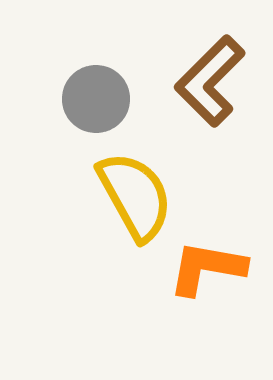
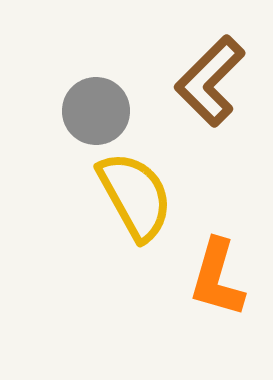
gray circle: moved 12 px down
orange L-shape: moved 10 px right, 10 px down; rotated 84 degrees counterclockwise
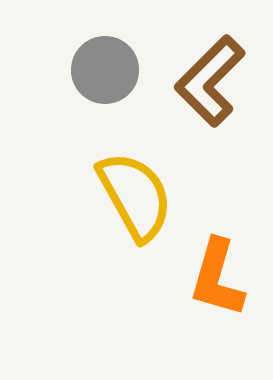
gray circle: moved 9 px right, 41 px up
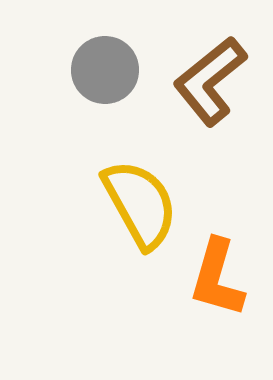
brown L-shape: rotated 6 degrees clockwise
yellow semicircle: moved 5 px right, 8 px down
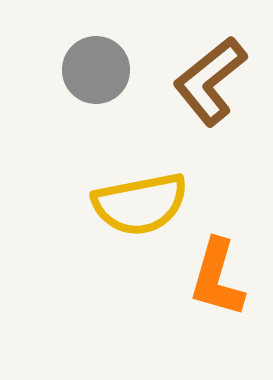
gray circle: moved 9 px left
yellow semicircle: rotated 108 degrees clockwise
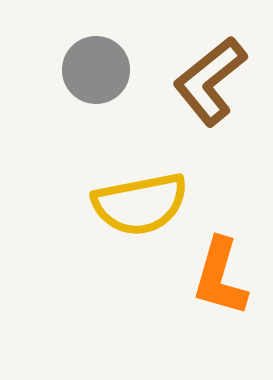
orange L-shape: moved 3 px right, 1 px up
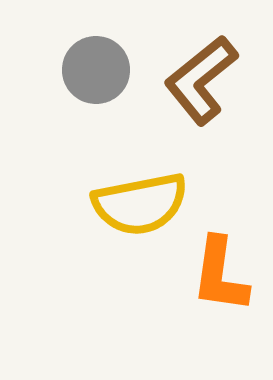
brown L-shape: moved 9 px left, 1 px up
orange L-shape: moved 2 px up; rotated 8 degrees counterclockwise
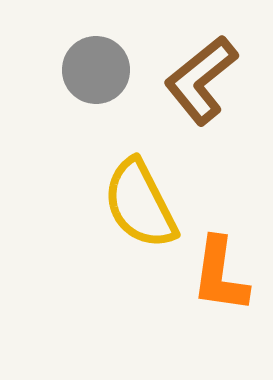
yellow semicircle: rotated 74 degrees clockwise
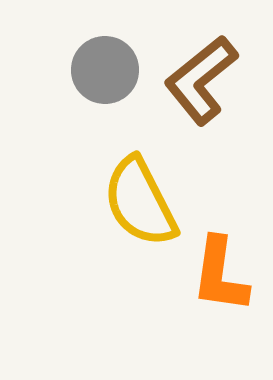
gray circle: moved 9 px right
yellow semicircle: moved 2 px up
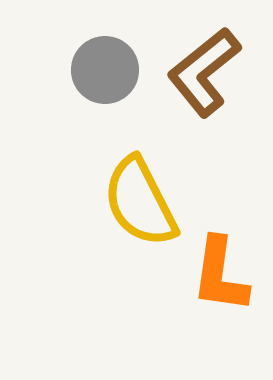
brown L-shape: moved 3 px right, 8 px up
